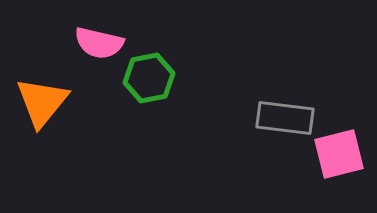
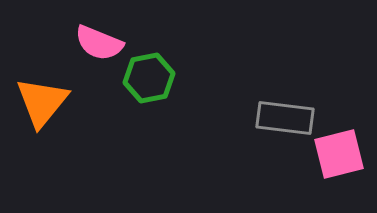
pink semicircle: rotated 9 degrees clockwise
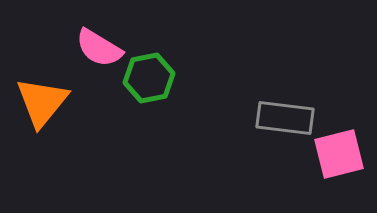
pink semicircle: moved 5 px down; rotated 9 degrees clockwise
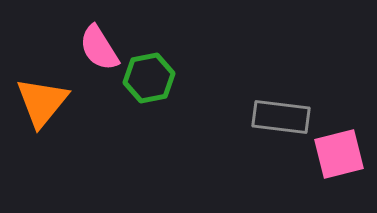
pink semicircle: rotated 27 degrees clockwise
gray rectangle: moved 4 px left, 1 px up
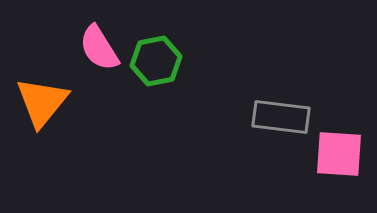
green hexagon: moved 7 px right, 17 px up
pink square: rotated 18 degrees clockwise
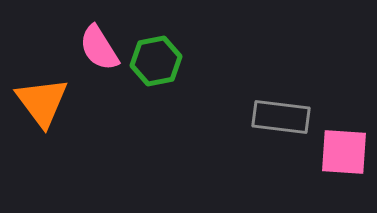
orange triangle: rotated 16 degrees counterclockwise
pink square: moved 5 px right, 2 px up
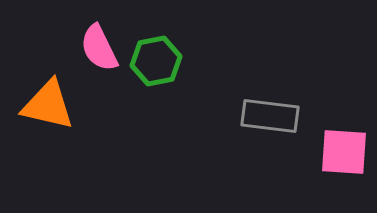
pink semicircle: rotated 6 degrees clockwise
orange triangle: moved 6 px right, 3 px down; rotated 40 degrees counterclockwise
gray rectangle: moved 11 px left, 1 px up
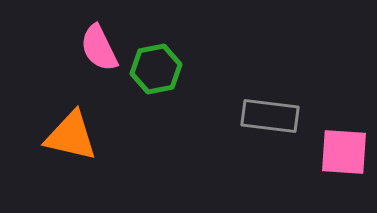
green hexagon: moved 8 px down
orange triangle: moved 23 px right, 31 px down
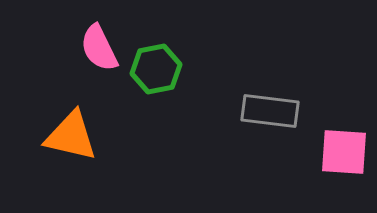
gray rectangle: moved 5 px up
